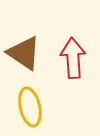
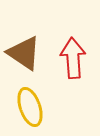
yellow ellipse: rotated 6 degrees counterclockwise
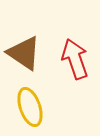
red arrow: moved 2 px right, 1 px down; rotated 15 degrees counterclockwise
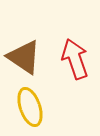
brown triangle: moved 4 px down
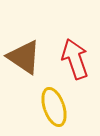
yellow ellipse: moved 24 px right
